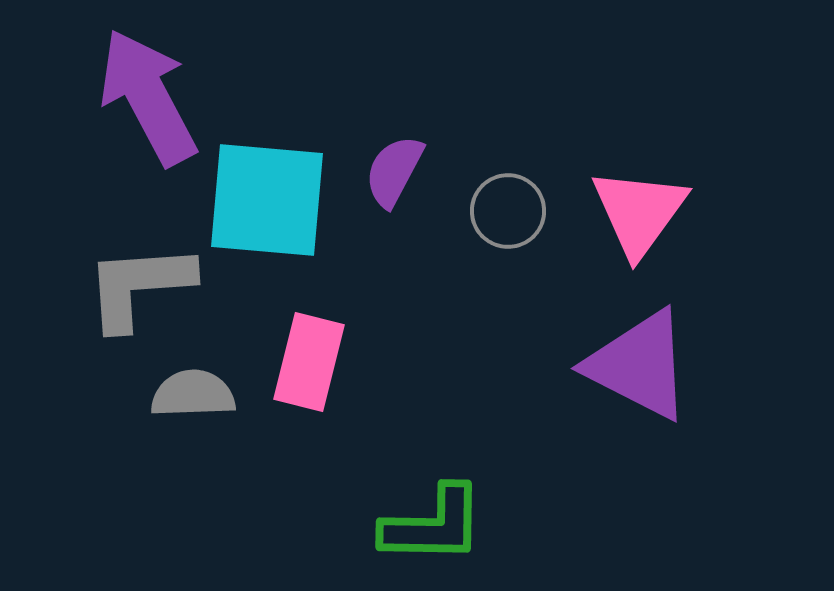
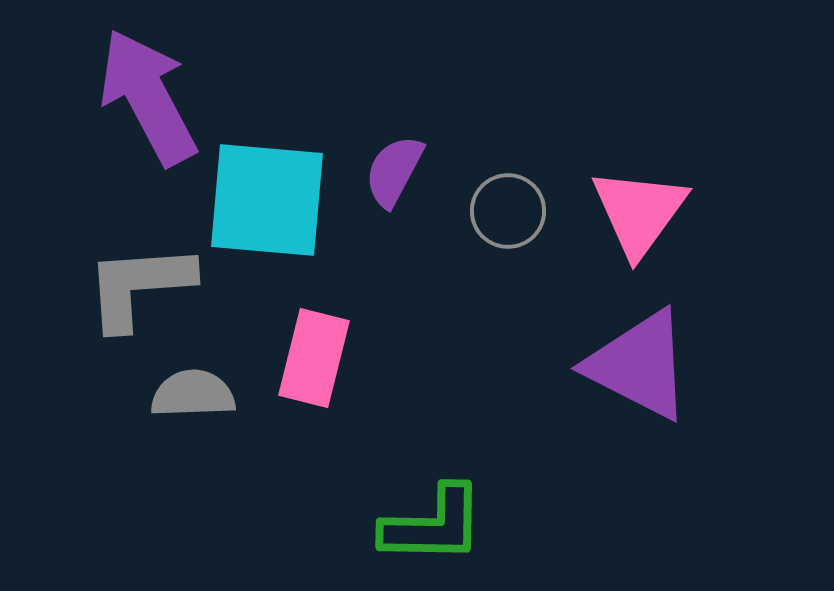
pink rectangle: moved 5 px right, 4 px up
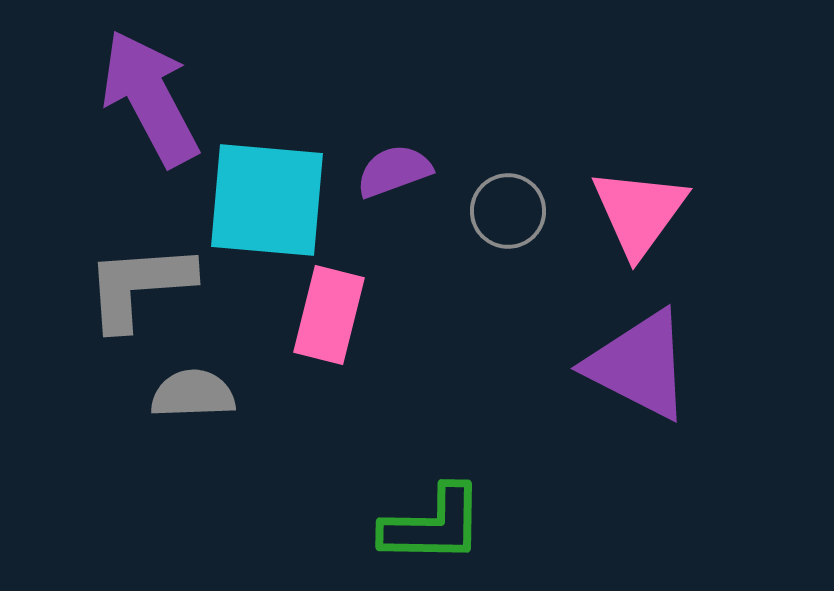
purple arrow: moved 2 px right, 1 px down
purple semicircle: rotated 42 degrees clockwise
pink rectangle: moved 15 px right, 43 px up
